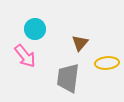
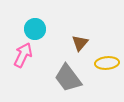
pink arrow: moved 2 px left, 1 px up; rotated 115 degrees counterclockwise
gray trapezoid: rotated 44 degrees counterclockwise
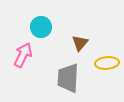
cyan circle: moved 6 px right, 2 px up
gray trapezoid: rotated 40 degrees clockwise
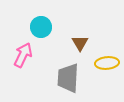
brown triangle: rotated 12 degrees counterclockwise
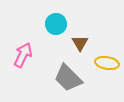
cyan circle: moved 15 px right, 3 px up
yellow ellipse: rotated 15 degrees clockwise
gray trapezoid: rotated 48 degrees counterclockwise
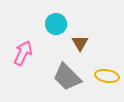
pink arrow: moved 2 px up
yellow ellipse: moved 13 px down
gray trapezoid: moved 1 px left, 1 px up
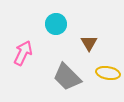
brown triangle: moved 9 px right
yellow ellipse: moved 1 px right, 3 px up
